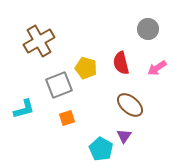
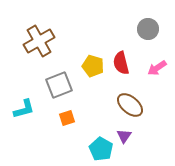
yellow pentagon: moved 7 px right, 2 px up
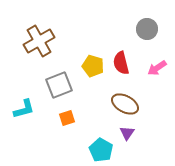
gray circle: moved 1 px left
brown ellipse: moved 5 px left, 1 px up; rotated 12 degrees counterclockwise
purple triangle: moved 3 px right, 3 px up
cyan pentagon: moved 1 px down
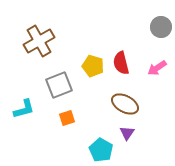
gray circle: moved 14 px right, 2 px up
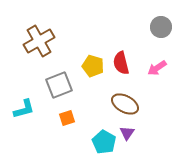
cyan pentagon: moved 3 px right, 8 px up
